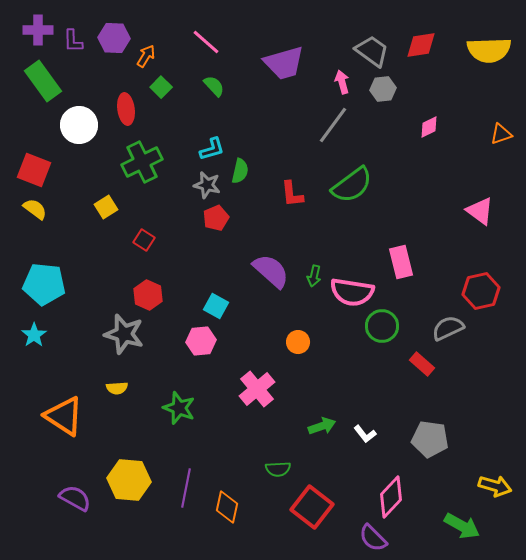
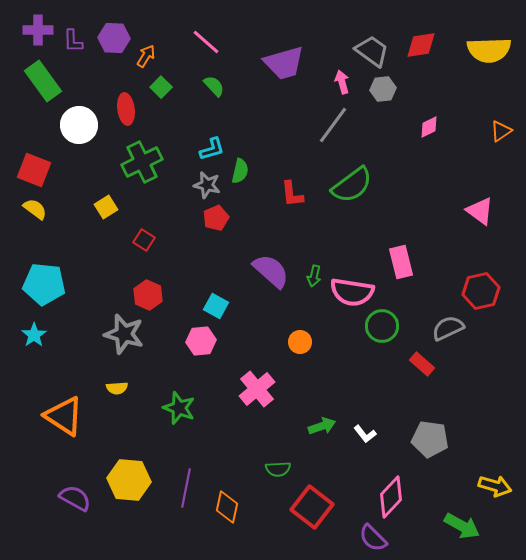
orange triangle at (501, 134): moved 3 px up; rotated 15 degrees counterclockwise
orange circle at (298, 342): moved 2 px right
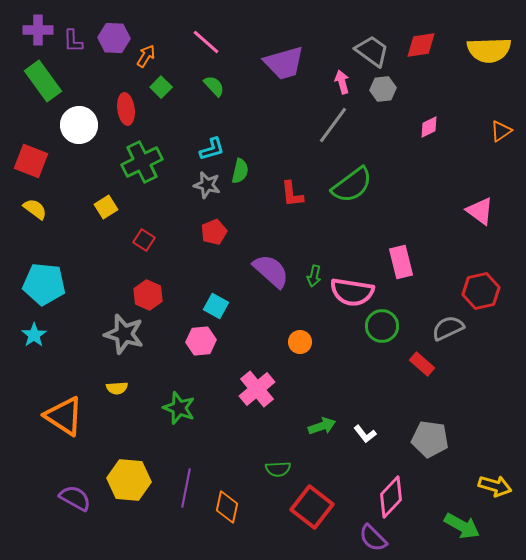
red square at (34, 170): moved 3 px left, 9 px up
red pentagon at (216, 218): moved 2 px left, 14 px down
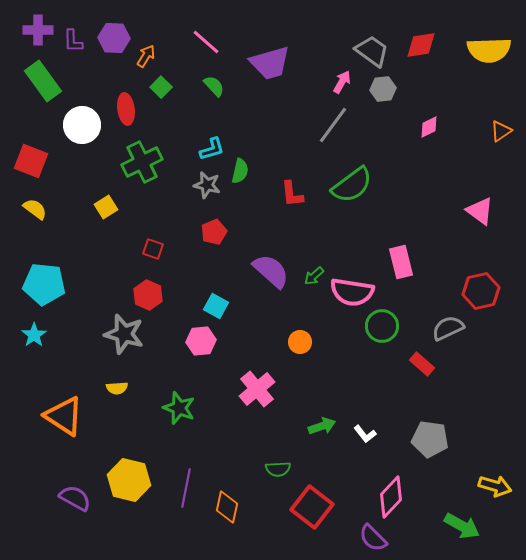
purple trapezoid at (284, 63): moved 14 px left
pink arrow at (342, 82): rotated 45 degrees clockwise
white circle at (79, 125): moved 3 px right
red square at (144, 240): moved 9 px right, 9 px down; rotated 15 degrees counterclockwise
green arrow at (314, 276): rotated 35 degrees clockwise
yellow hexagon at (129, 480): rotated 9 degrees clockwise
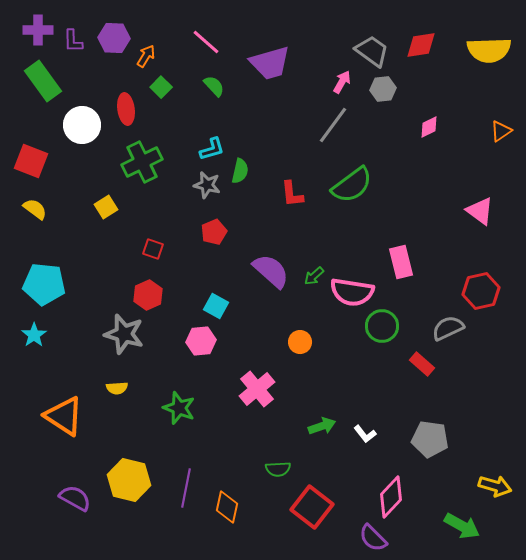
red hexagon at (148, 295): rotated 12 degrees clockwise
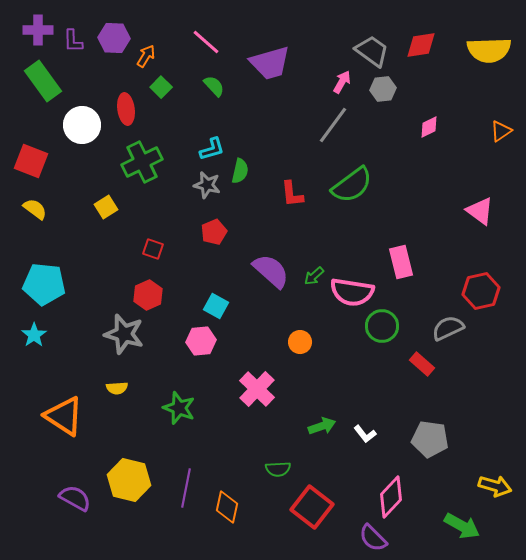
pink cross at (257, 389): rotated 6 degrees counterclockwise
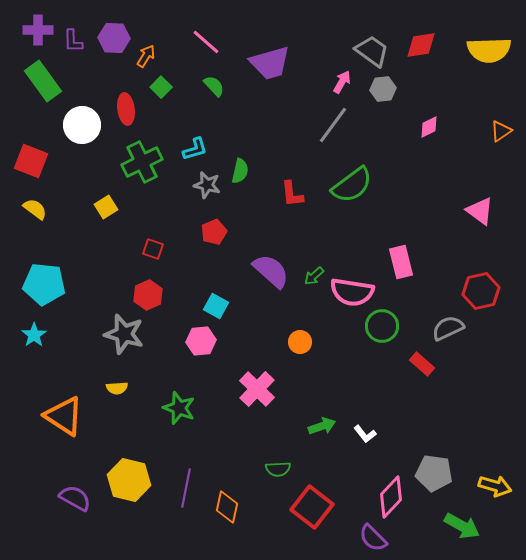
cyan L-shape at (212, 149): moved 17 px left
gray pentagon at (430, 439): moved 4 px right, 34 px down
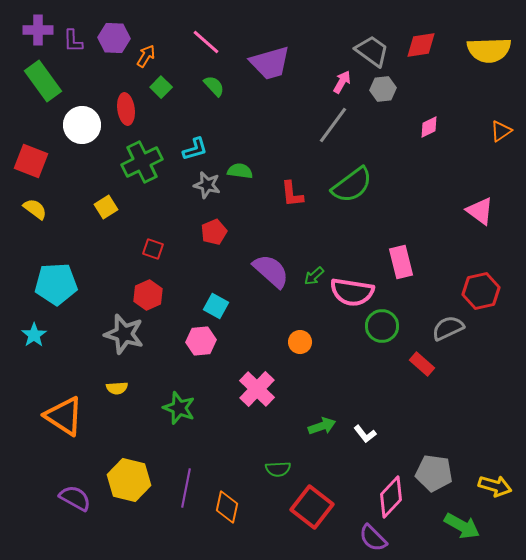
green semicircle at (240, 171): rotated 95 degrees counterclockwise
cyan pentagon at (44, 284): moved 12 px right; rotated 9 degrees counterclockwise
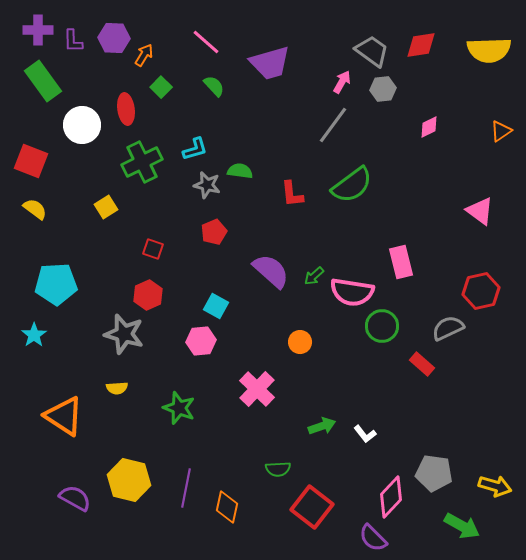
orange arrow at (146, 56): moved 2 px left, 1 px up
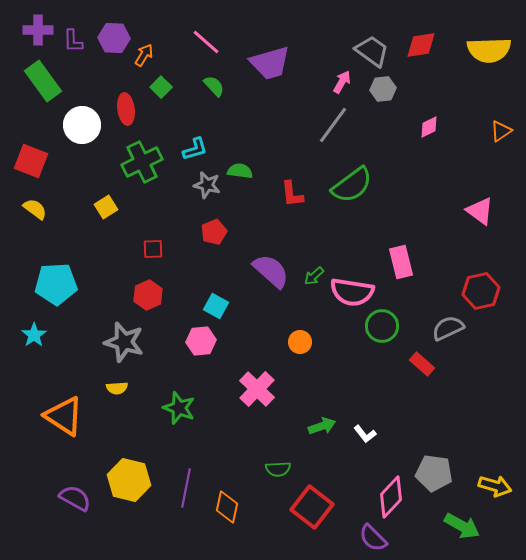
red square at (153, 249): rotated 20 degrees counterclockwise
gray star at (124, 334): moved 8 px down
